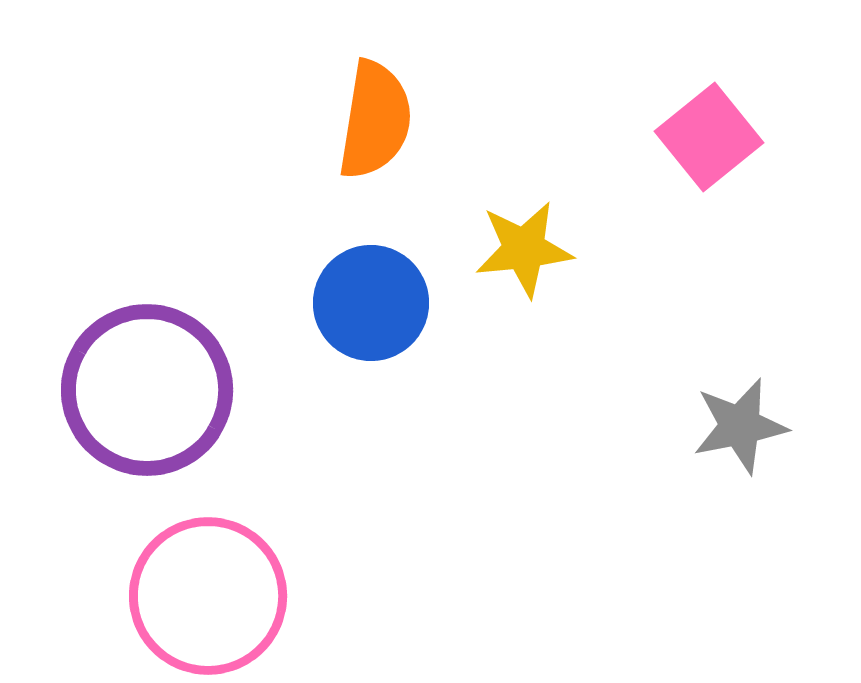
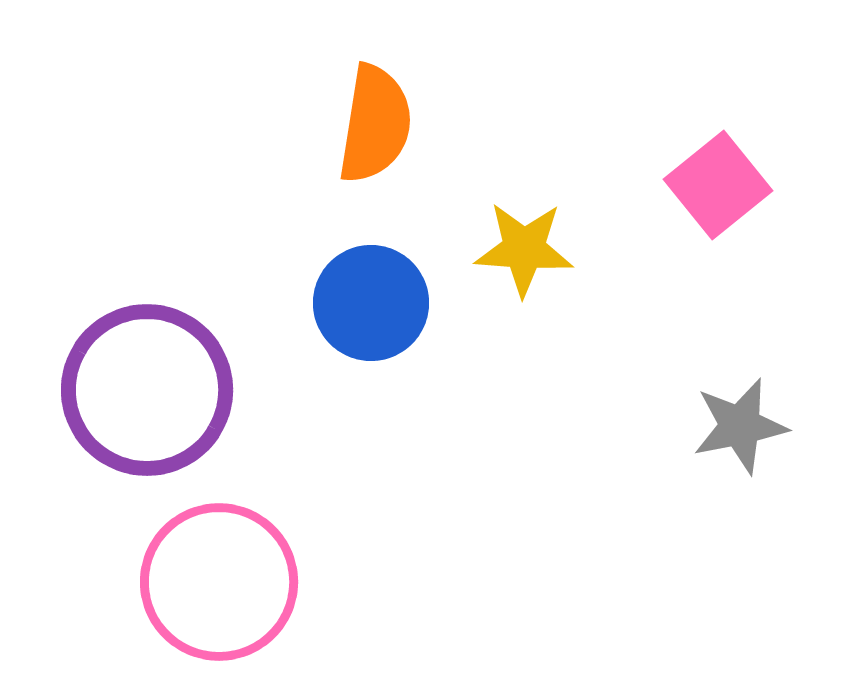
orange semicircle: moved 4 px down
pink square: moved 9 px right, 48 px down
yellow star: rotated 10 degrees clockwise
pink circle: moved 11 px right, 14 px up
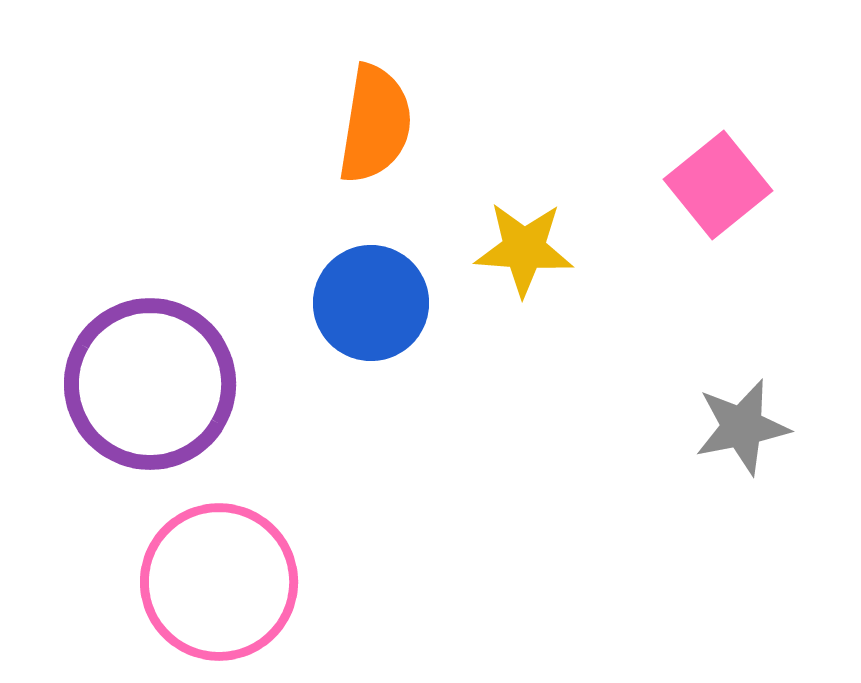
purple circle: moved 3 px right, 6 px up
gray star: moved 2 px right, 1 px down
